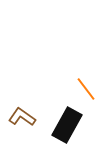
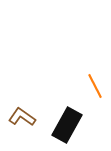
orange line: moved 9 px right, 3 px up; rotated 10 degrees clockwise
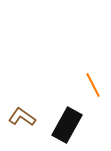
orange line: moved 2 px left, 1 px up
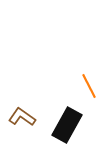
orange line: moved 4 px left, 1 px down
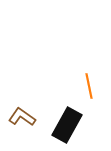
orange line: rotated 15 degrees clockwise
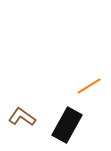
orange line: rotated 70 degrees clockwise
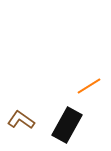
brown L-shape: moved 1 px left, 3 px down
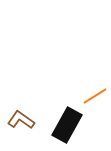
orange line: moved 6 px right, 10 px down
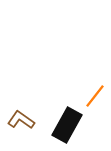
orange line: rotated 20 degrees counterclockwise
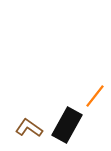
brown L-shape: moved 8 px right, 8 px down
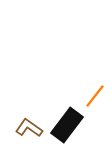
black rectangle: rotated 8 degrees clockwise
